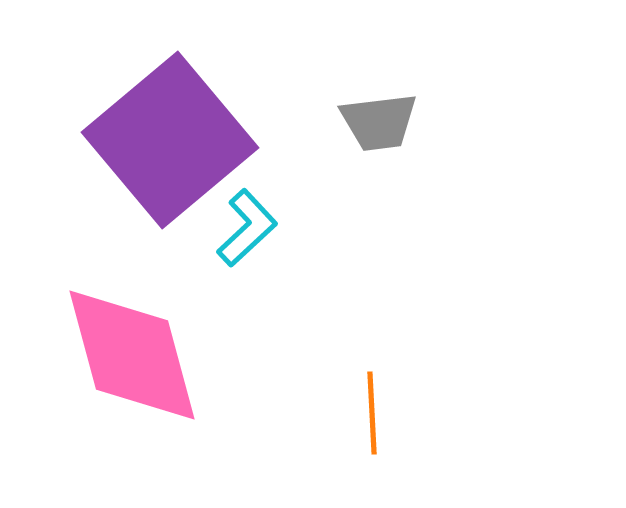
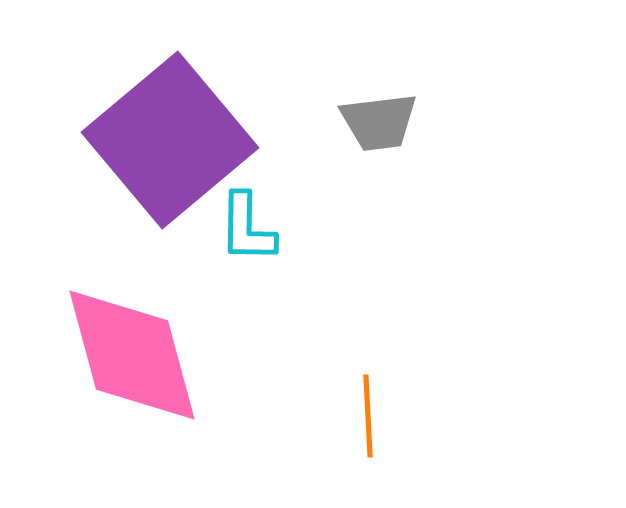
cyan L-shape: rotated 134 degrees clockwise
orange line: moved 4 px left, 3 px down
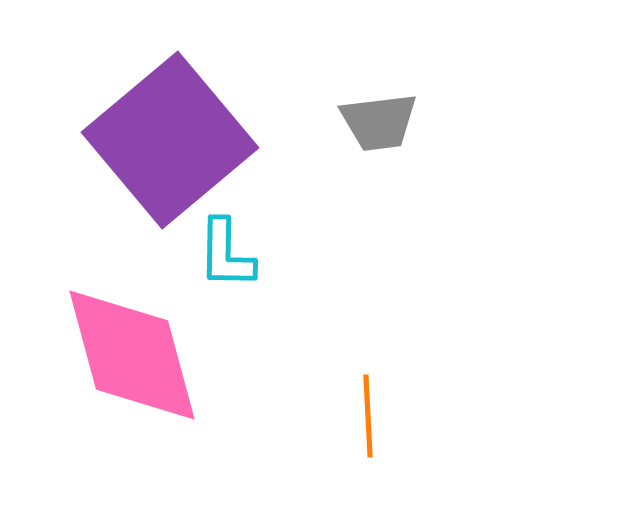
cyan L-shape: moved 21 px left, 26 px down
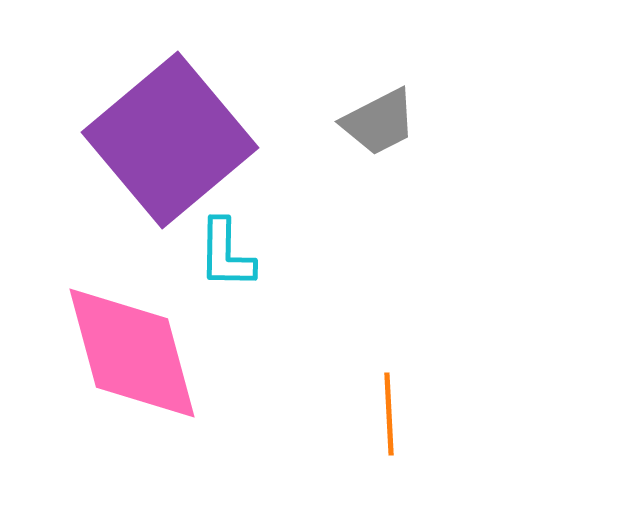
gray trapezoid: rotated 20 degrees counterclockwise
pink diamond: moved 2 px up
orange line: moved 21 px right, 2 px up
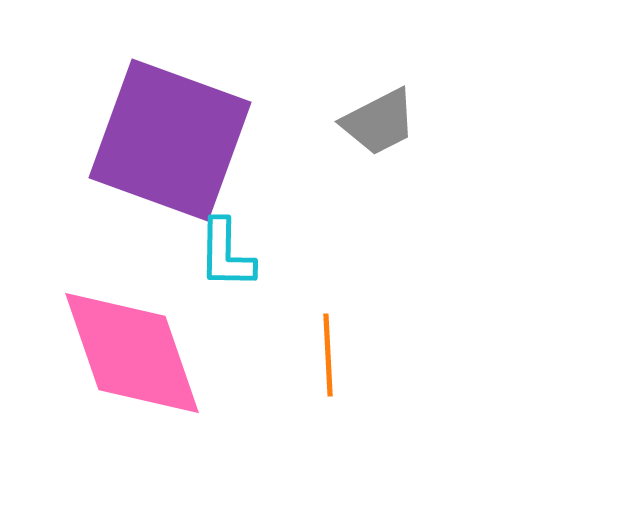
purple square: rotated 30 degrees counterclockwise
pink diamond: rotated 4 degrees counterclockwise
orange line: moved 61 px left, 59 px up
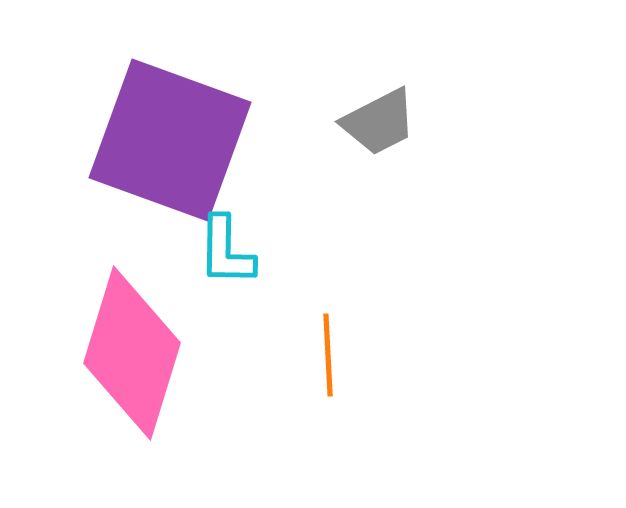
cyan L-shape: moved 3 px up
pink diamond: rotated 36 degrees clockwise
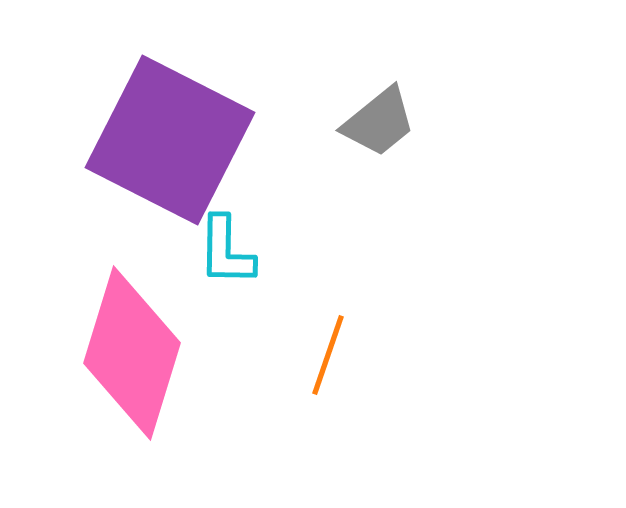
gray trapezoid: rotated 12 degrees counterclockwise
purple square: rotated 7 degrees clockwise
orange line: rotated 22 degrees clockwise
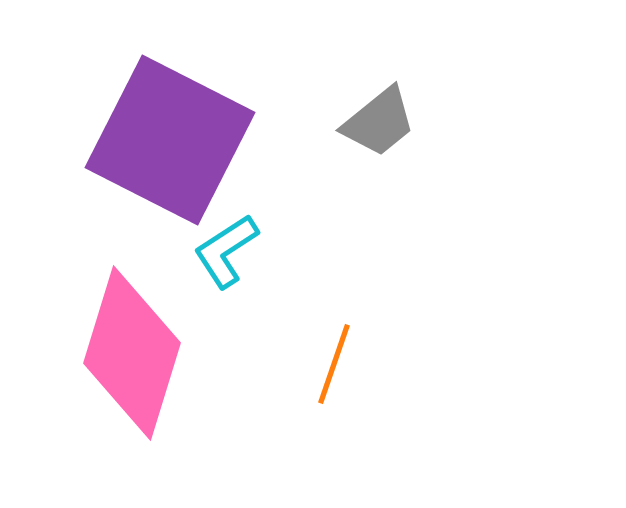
cyan L-shape: rotated 56 degrees clockwise
orange line: moved 6 px right, 9 px down
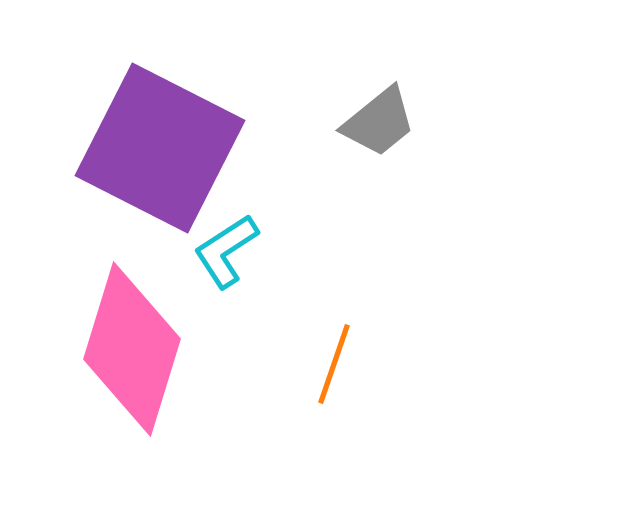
purple square: moved 10 px left, 8 px down
pink diamond: moved 4 px up
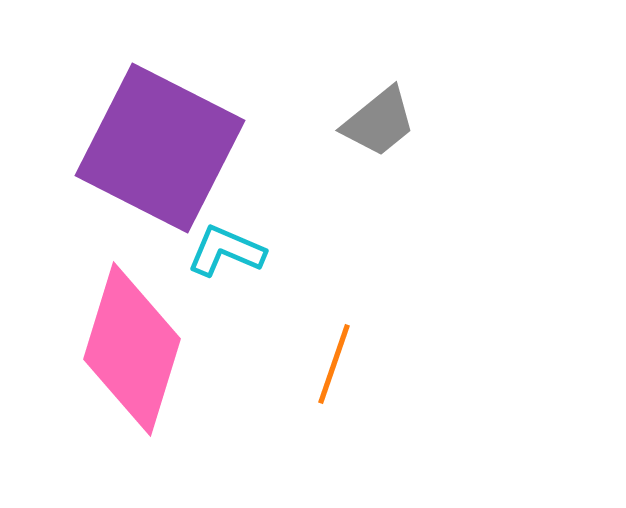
cyan L-shape: rotated 56 degrees clockwise
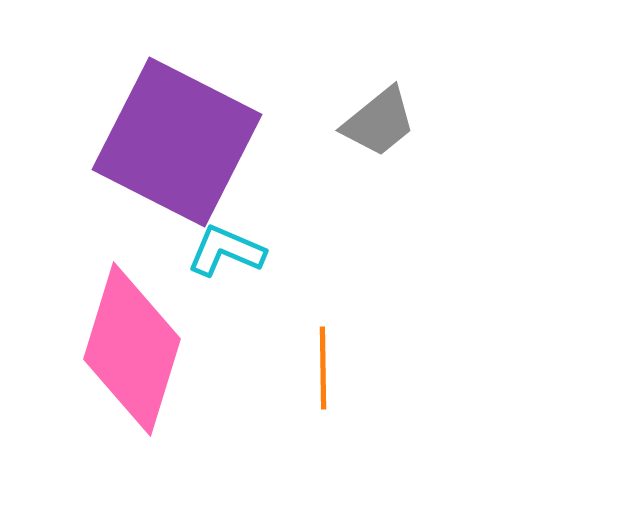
purple square: moved 17 px right, 6 px up
orange line: moved 11 px left, 4 px down; rotated 20 degrees counterclockwise
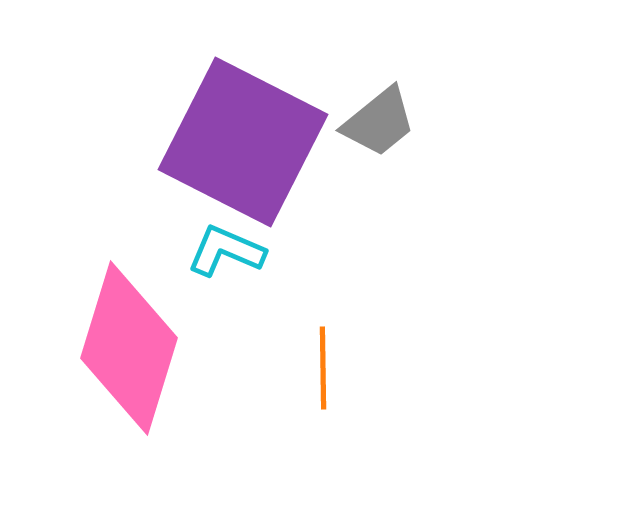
purple square: moved 66 px right
pink diamond: moved 3 px left, 1 px up
